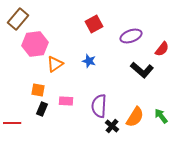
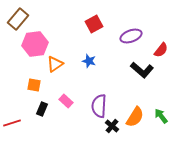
red semicircle: moved 1 px left, 1 px down
orange square: moved 4 px left, 5 px up
pink rectangle: rotated 40 degrees clockwise
red line: rotated 18 degrees counterclockwise
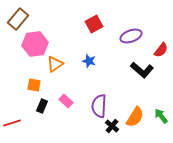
black rectangle: moved 3 px up
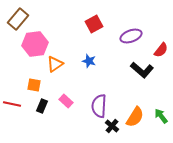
red line: moved 19 px up; rotated 30 degrees clockwise
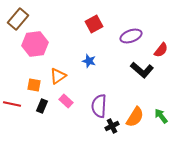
orange triangle: moved 3 px right, 12 px down
black cross: rotated 24 degrees clockwise
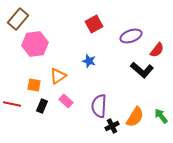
red semicircle: moved 4 px left
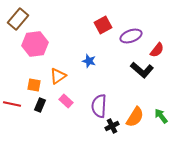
red square: moved 9 px right, 1 px down
black rectangle: moved 2 px left, 1 px up
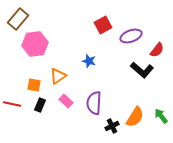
purple semicircle: moved 5 px left, 3 px up
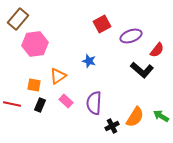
red square: moved 1 px left, 1 px up
green arrow: rotated 21 degrees counterclockwise
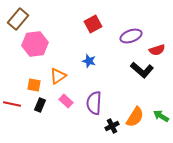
red square: moved 9 px left
red semicircle: rotated 35 degrees clockwise
